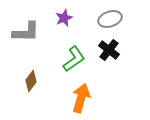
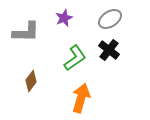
gray ellipse: rotated 15 degrees counterclockwise
green L-shape: moved 1 px right, 1 px up
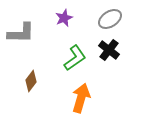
gray L-shape: moved 5 px left, 1 px down
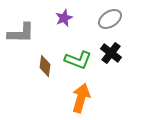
black cross: moved 2 px right, 3 px down
green L-shape: moved 3 px right, 2 px down; rotated 56 degrees clockwise
brown diamond: moved 14 px right, 15 px up; rotated 30 degrees counterclockwise
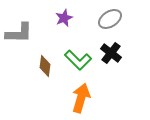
gray L-shape: moved 2 px left
green L-shape: rotated 24 degrees clockwise
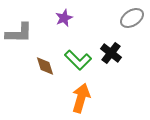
gray ellipse: moved 22 px right, 1 px up
brown diamond: rotated 25 degrees counterclockwise
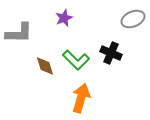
gray ellipse: moved 1 px right, 1 px down; rotated 10 degrees clockwise
black cross: rotated 15 degrees counterclockwise
green L-shape: moved 2 px left
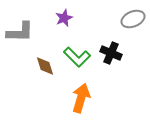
gray L-shape: moved 1 px right, 1 px up
green L-shape: moved 1 px right, 3 px up
